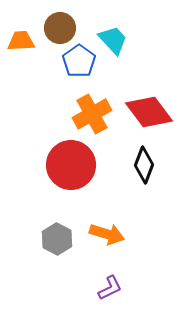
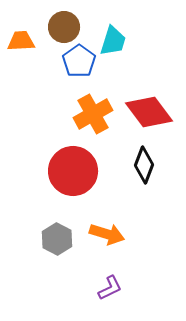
brown circle: moved 4 px right, 1 px up
cyan trapezoid: moved 1 px down; rotated 60 degrees clockwise
orange cross: moved 1 px right
red circle: moved 2 px right, 6 px down
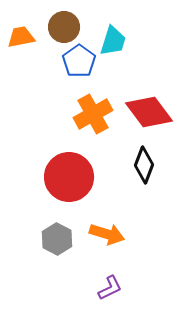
orange trapezoid: moved 4 px up; rotated 8 degrees counterclockwise
red circle: moved 4 px left, 6 px down
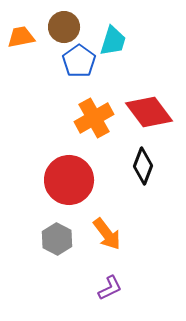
orange cross: moved 1 px right, 4 px down
black diamond: moved 1 px left, 1 px down
red circle: moved 3 px down
orange arrow: rotated 36 degrees clockwise
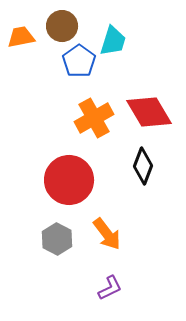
brown circle: moved 2 px left, 1 px up
red diamond: rotated 6 degrees clockwise
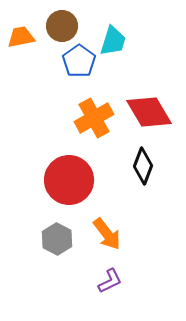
purple L-shape: moved 7 px up
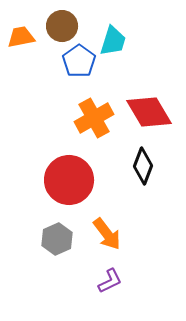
gray hexagon: rotated 8 degrees clockwise
